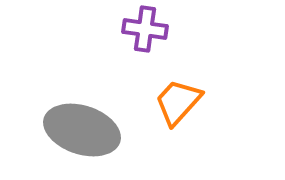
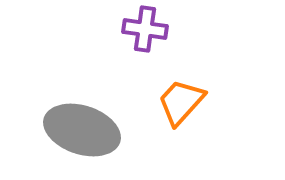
orange trapezoid: moved 3 px right
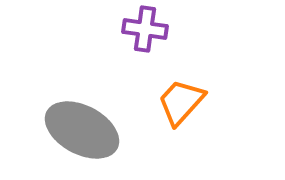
gray ellipse: rotated 10 degrees clockwise
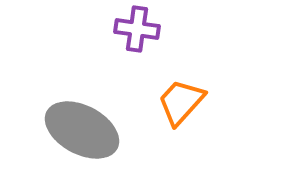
purple cross: moved 8 px left
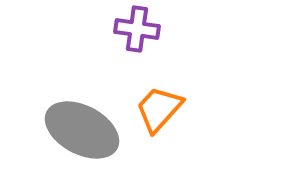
orange trapezoid: moved 22 px left, 7 px down
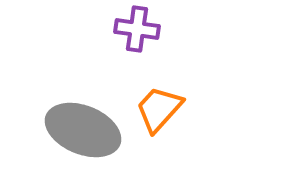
gray ellipse: moved 1 px right; rotated 6 degrees counterclockwise
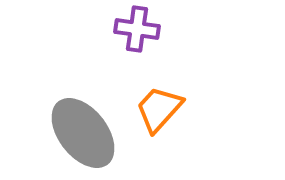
gray ellipse: moved 3 px down; rotated 30 degrees clockwise
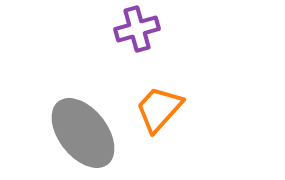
purple cross: rotated 24 degrees counterclockwise
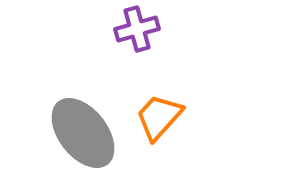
orange trapezoid: moved 8 px down
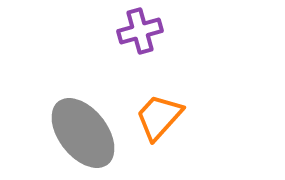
purple cross: moved 3 px right, 2 px down
